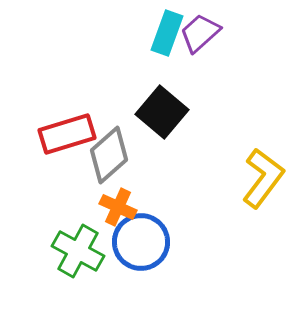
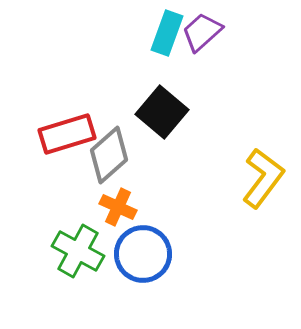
purple trapezoid: moved 2 px right, 1 px up
blue circle: moved 2 px right, 12 px down
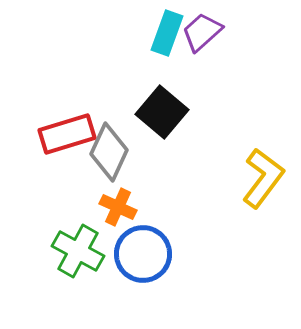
gray diamond: moved 3 px up; rotated 24 degrees counterclockwise
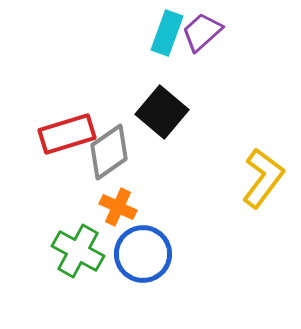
gray diamond: rotated 30 degrees clockwise
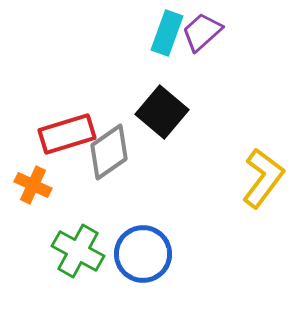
orange cross: moved 85 px left, 22 px up
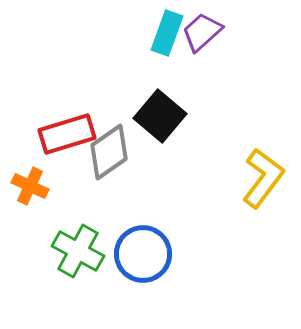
black square: moved 2 px left, 4 px down
orange cross: moved 3 px left, 1 px down
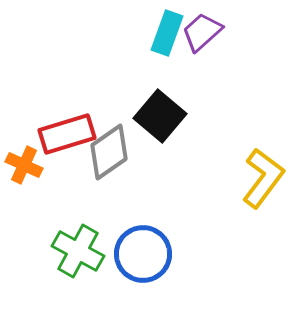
orange cross: moved 6 px left, 21 px up
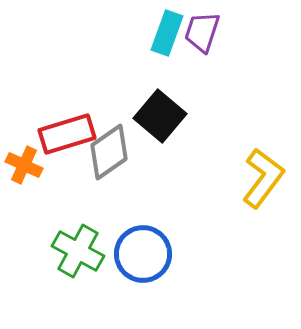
purple trapezoid: rotated 30 degrees counterclockwise
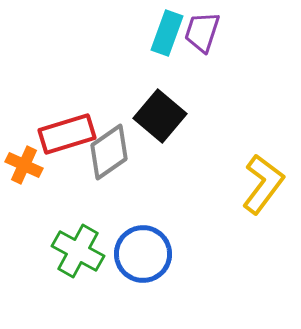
yellow L-shape: moved 6 px down
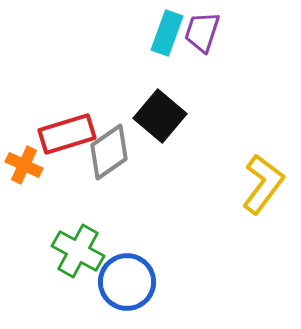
blue circle: moved 16 px left, 28 px down
